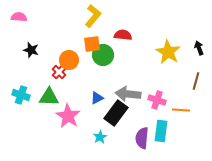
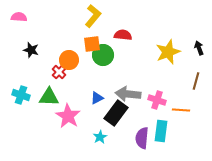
yellow star: rotated 20 degrees clockwise
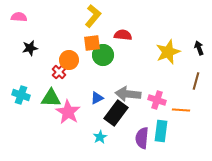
orange square: moved 1 px up
black star: moved 1 px left, 2 px up; rotated 28 degrees counterclockwise
green triangle: moved 2 px right, 1 px down
pink star: moved 4 px up
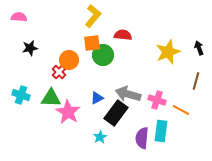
gray arrow: rotated 10 degrees clockwise
orange line: rotated 24 degrees clockwise
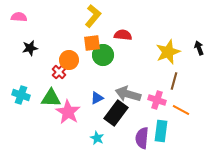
brown line: moved 22 px left
cyan star: moved 3 px left, 1 px down; rotated 16 degrees counterclockwise
